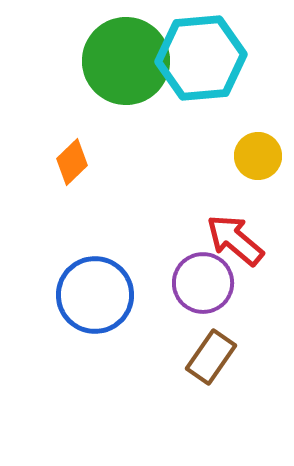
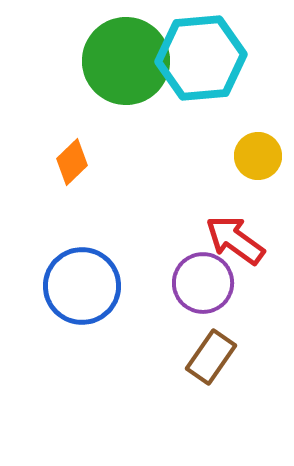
red arrow: rotated 4 degrees counterclockwise
blue circle: moved 13 px left, 9 px up
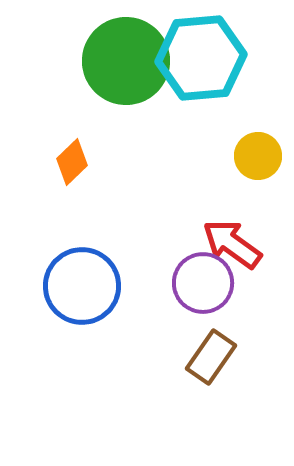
red arrow: moved 3 px left, 4 px down
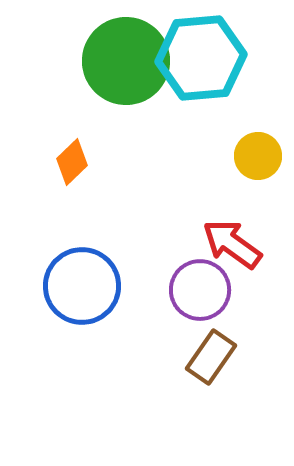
purple circle: moved 3 px left, 7 px down
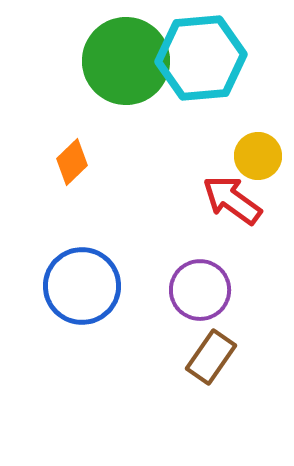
red arrow: moved 44 px up
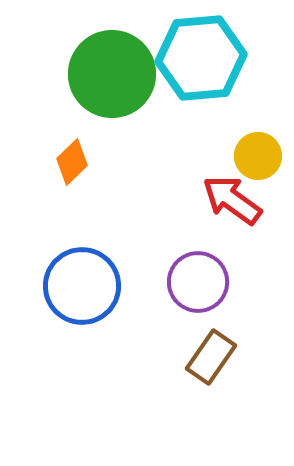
green circle: moved 14 px left, 13 px down
purple circle: moved 2 px left, 8 px up
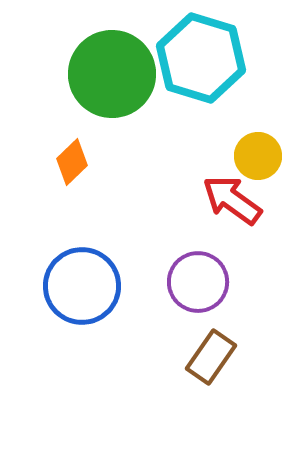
cyan hexagon: rotated 22 degrees clockwise
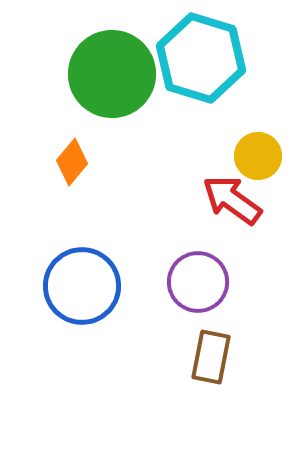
orange diamond: rotated 6 degrees counterclockwise
brown rectangle: rotated 24 degrees counterclockwise
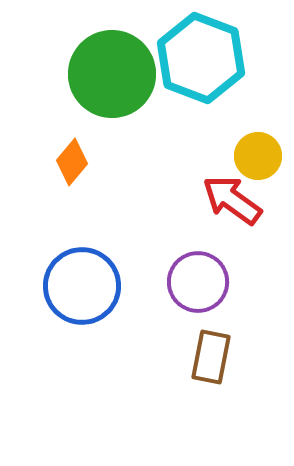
cyan hexagon: rotated 4 degrees clockwise
